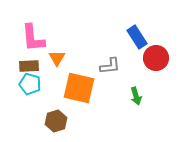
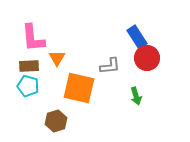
red circle: moved 9 px left
cyan pentagon: moved 2 px left, 2 px down
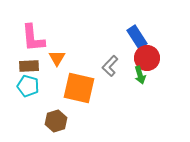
gray L-shape: rotated 140 degrees clockwise
green arrow: moved 4 px right, 21 px up
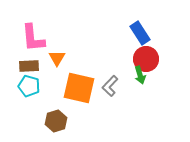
blue rectangle: moved 3 px right, 4 px up
red circle: moved 1 px left, 1 px down
gray L-shape: moved 20 px down
cyan pentagon: moved 1 px right
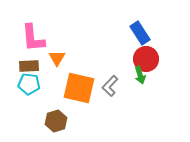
cyan pentagon: moved 2 px up; rotated 10 degrees counterclockwise
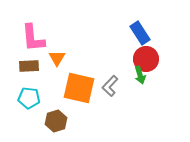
cyan pentagon: moved 14 px down
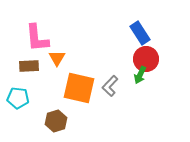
pink L-shape: moved 4 px right
green arrow: rotated 42 degrees clockwise
cyan pentagon: moved 11 px left
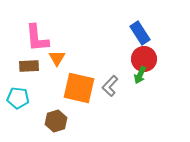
red circle: moved 2 px left
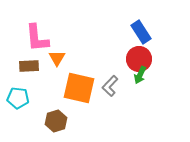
blue rectangle: moved 1 px right, 1 px up
red circle: moved 5 px left
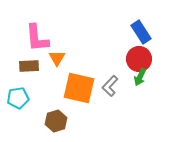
green arrow: moved 2 px down
cyan pentagon: rotated 15 degrees counterclockwise
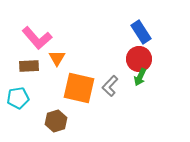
pink L-shape: rotated 36 degrees counterclockwise
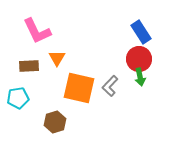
pink L-shape: moved 7 px up; rotated 16 degrees clockwise
green arrow: rotated 36 degrees counterclockwise
brown hexagon: moved 1 px left, 1 px down
